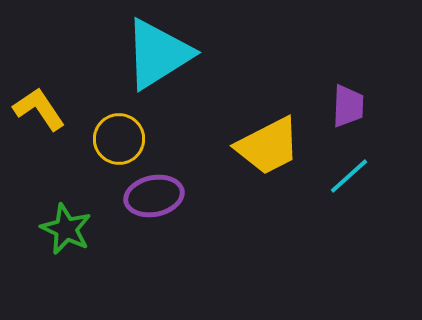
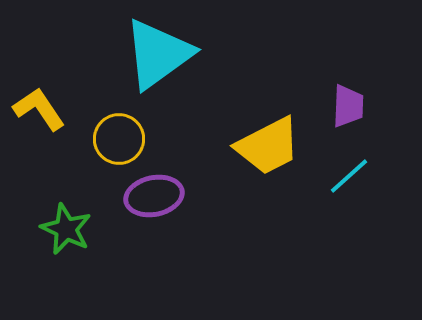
cyan triangle: rotated 4 degrees counterclockwise
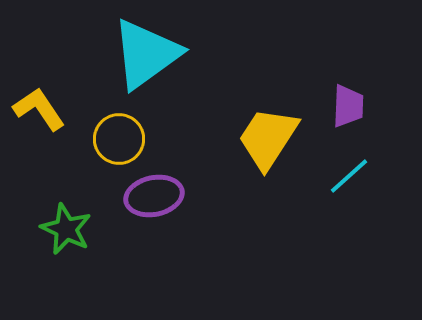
cyan triangle: moved 12 px left
yellow trapezoid: moved 8 px up; rotated 150 degrees clockwise
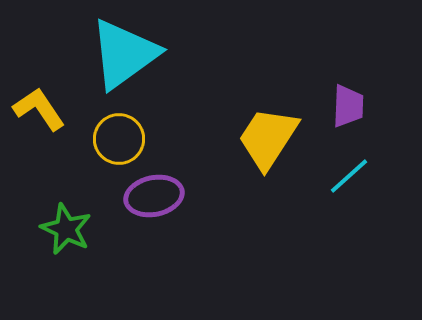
cyan triangle: moved 22 px left
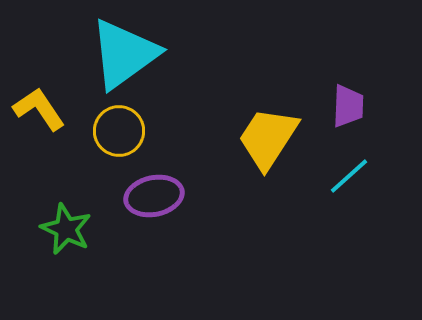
yellow circle: moved 8 px up
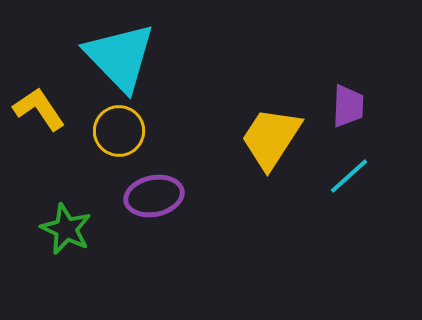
cyan triangle: moved 4 px left, 3 px down; rotated 38 degrees counterclockwise
yellow trapezoid: moved 3 px right
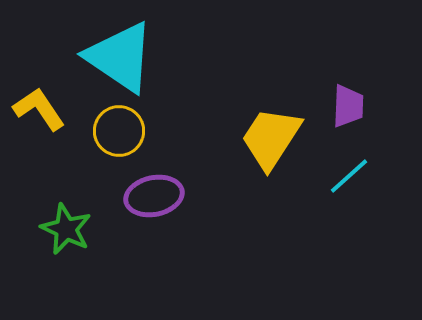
cyan triangle: rotated 12 degrees counterclockwise
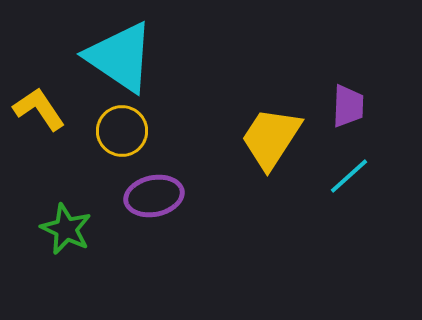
yellow circle: moved 3 px right
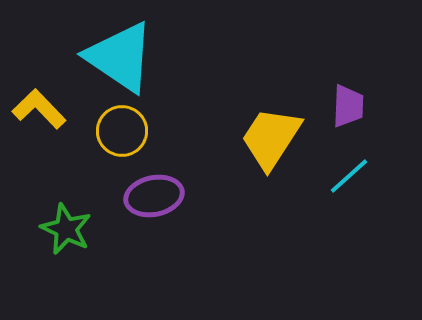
yellow L-shape: rotated 10 degrees counterclockwise
